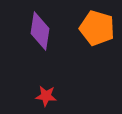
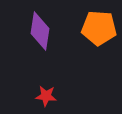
orange pentagon: moved 2 px right; rotated 12 degrees counterclockwise
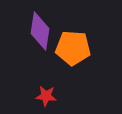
orange pentagon: moved 26 px left, 20 px down
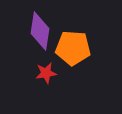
red star: moved 23 px up; rotated 15 degrees counterclockwise
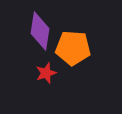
red star: rotated 10 degrees counterclockwise
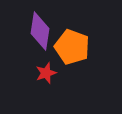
orange pentagon: moved 1 px left, 1 px up; rotated 16 degrees clockwise
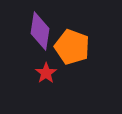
red star: rotated 15 degrees counterclockwise
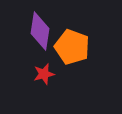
red star: moved 2 px left, 1 px down; rotated 20 degrees clockwise
